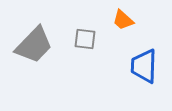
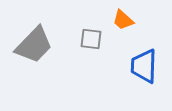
gray square: moved 6 px right
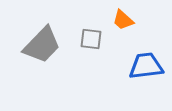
gray trapezoid: moved 8 px right
blue trapezoid: moved 2 px right; rotated 81 degrees clockwise
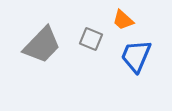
gray square: rotated 15 degrees clockwise
blue trapezoid: moved 10 px left, 10 px up; rotated 60 degrees counterclockwise
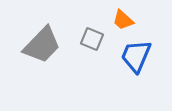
gray square: moved 1 px right
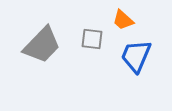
gray square: rotated 15 degrees counterclockwise
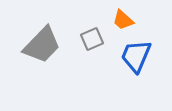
gray square: rotated 30 degrees counterclockwise
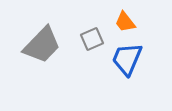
orange trapezoid: moved 2 px right, 2 px down; rotated 10 degrees clockwise
blue trapezoid: moved 9 px left, 3 px down
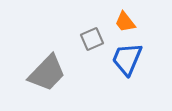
gray trapezoid: moved 5 px right, 28 px down
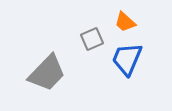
orange trapezoid: rotated 10 degrees counterclockwise
